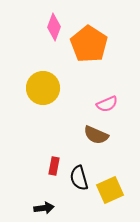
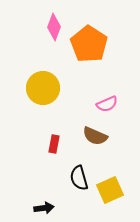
brown semicircle: moved 1 px left, 1 px down
red rectangle: moved 22 px up
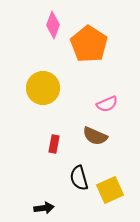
pink diamond: moved 1 px left, 2 px up
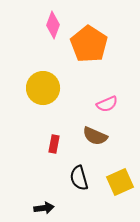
yellow square: moved 10 px right, 8 px up
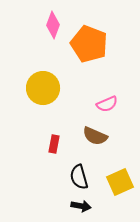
orange pentagon: rotated 12 degrees counterclockwise
black semicircle: moved 1 px up
black arrow: moved 37 px right, 2 px up; rotated 18 degrees clockwise
